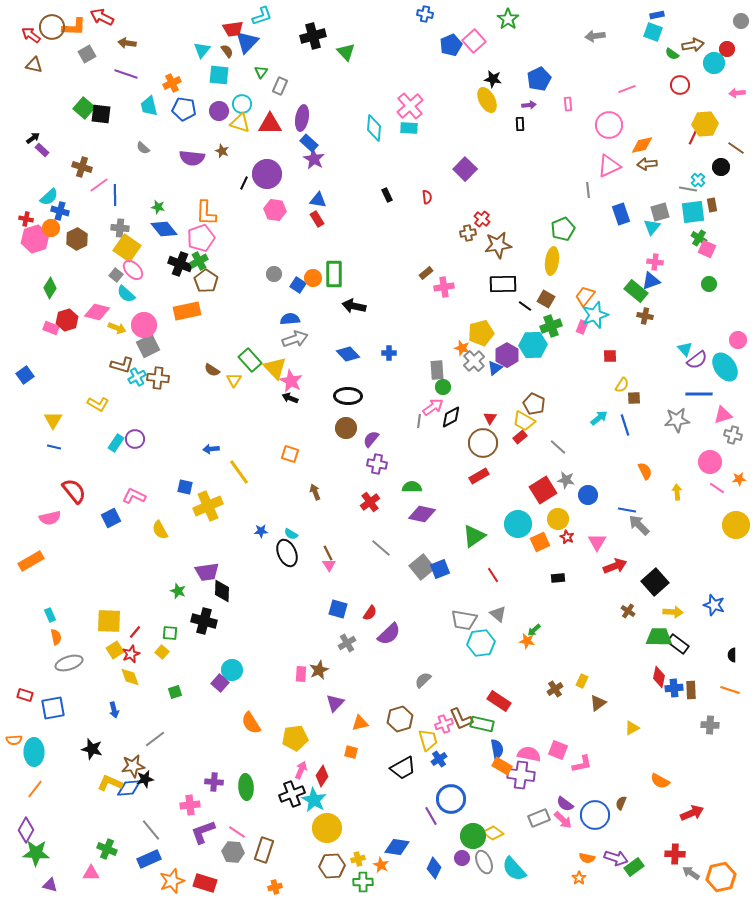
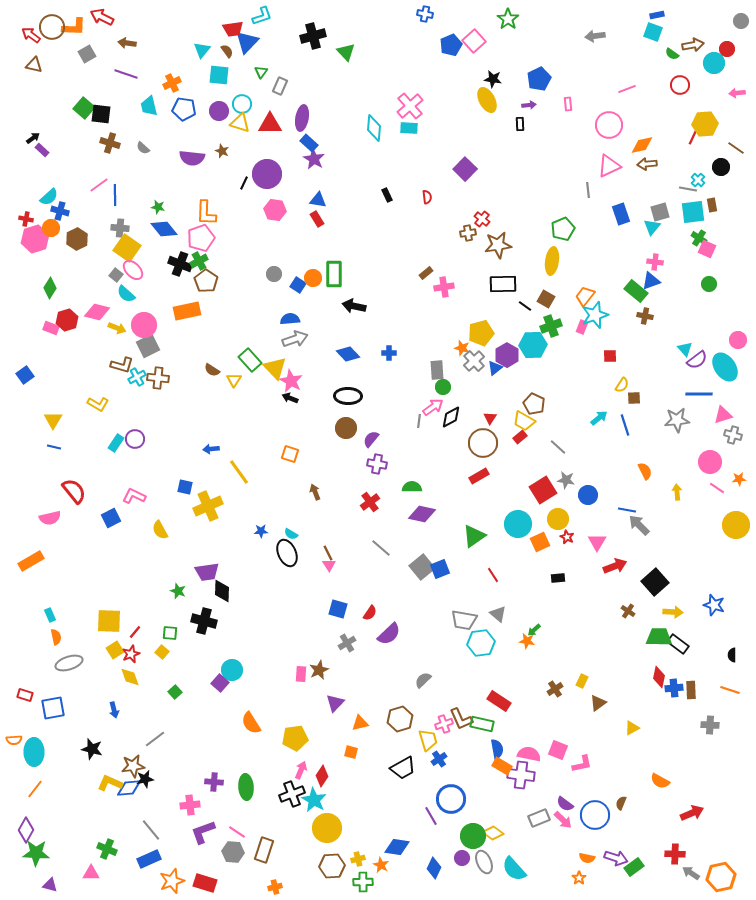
brown cross at (82, 167): moved 28 px right, 24 px up
green square at (175, 692): rotated 24 degrees counterclockwise
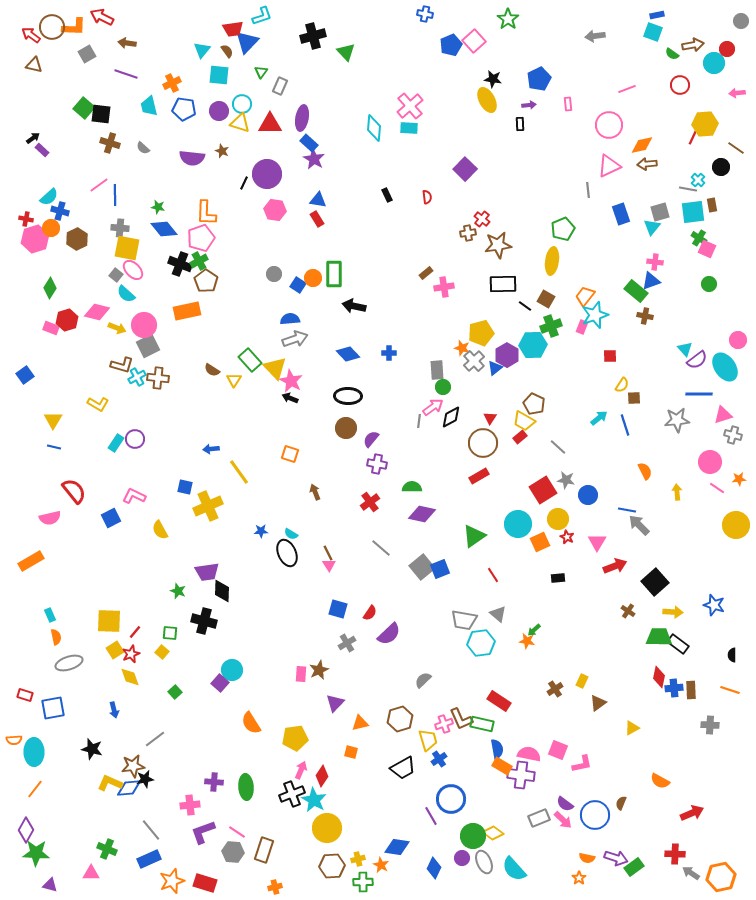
yellow square at (127, 248): rotated 24 degrees counterclockwise
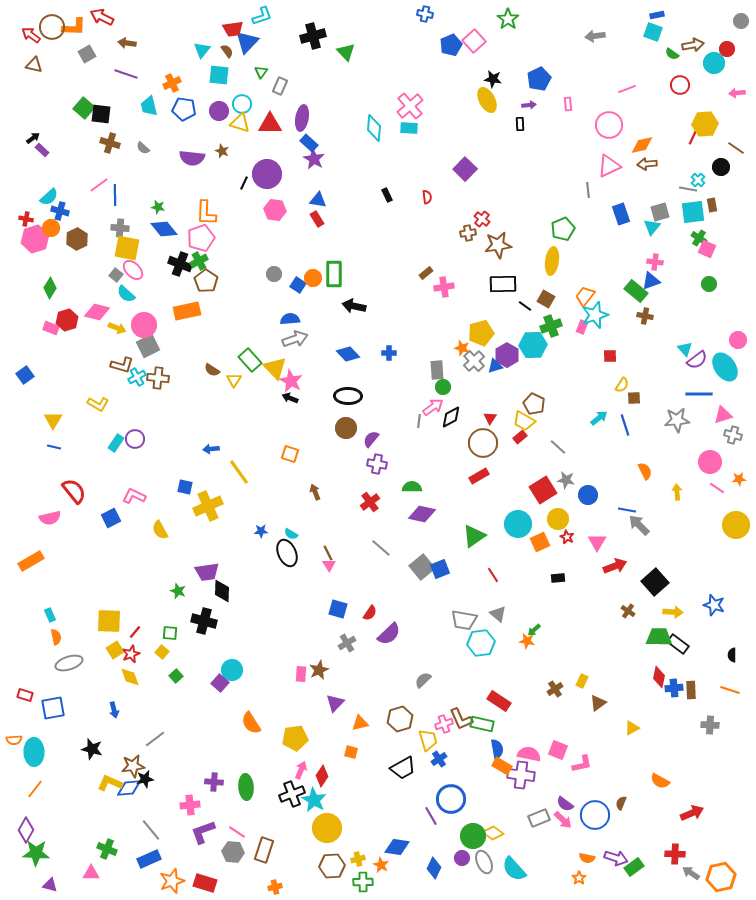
blue triangle at (495, 368): moved 2 px up; rotated 21 degrees clockwise
green square at (175, 692): moved 1 px right, 16 px up
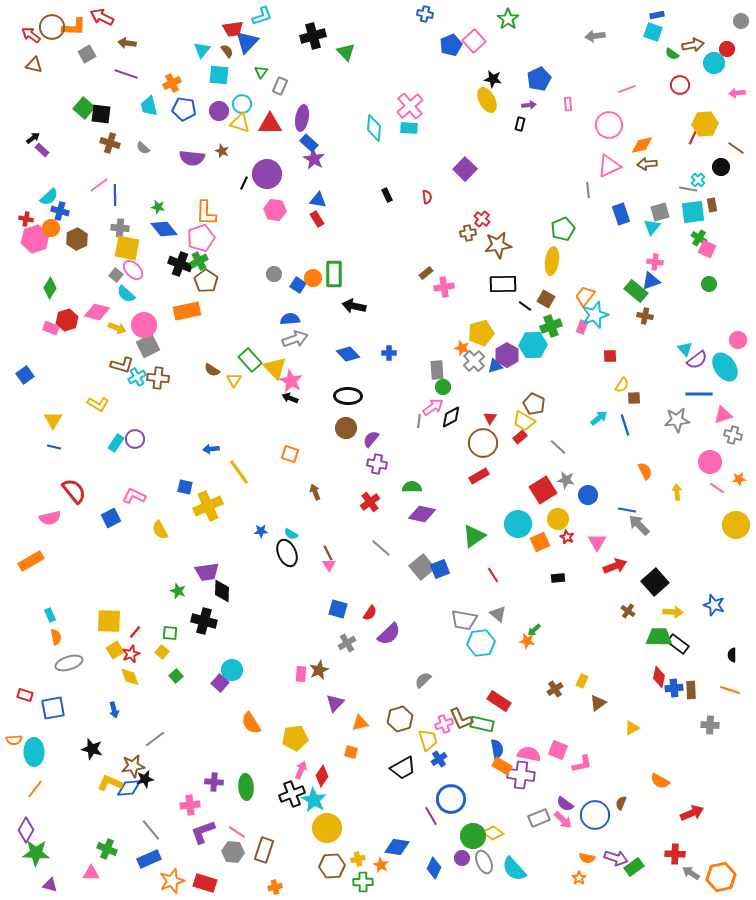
black rectangle at (520, 124): rotated 16 degrees clockwise
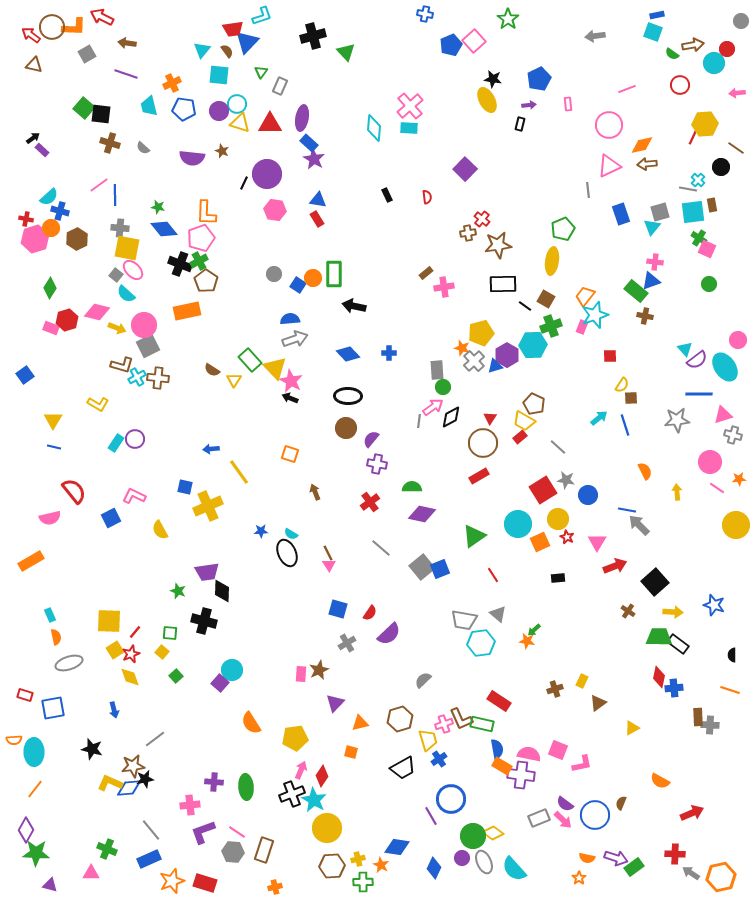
cyan circle at (242, 104): moved 5 px left
brown square at (634, 398): moved 3 px left
brown cross at (555, 689): rotated 14 degrees clockwise
brown rectangle at (691, 690): moved 7 px right, 27 px down
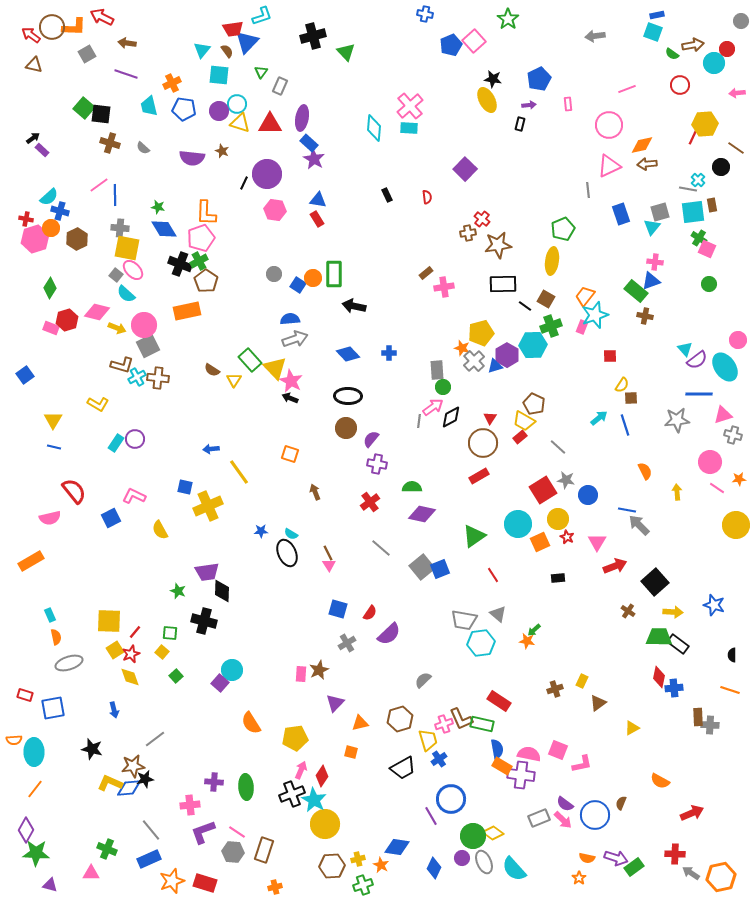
blue diamond at (164, 229): rotated 8 degrees clockwise
yellow circle at (327, 828): moved 2 px left, 4 px up
green cross at (363, 882): moved 3 px down; rotated 18 degrees counterclockwise
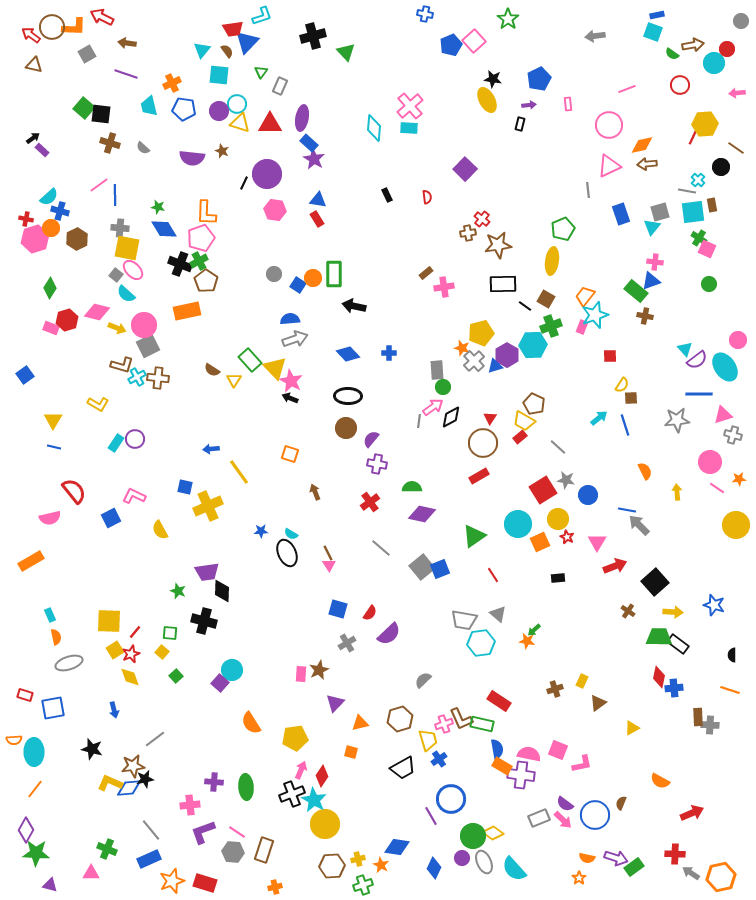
gray line at (688, 189): moved 1 px left, 2 px down
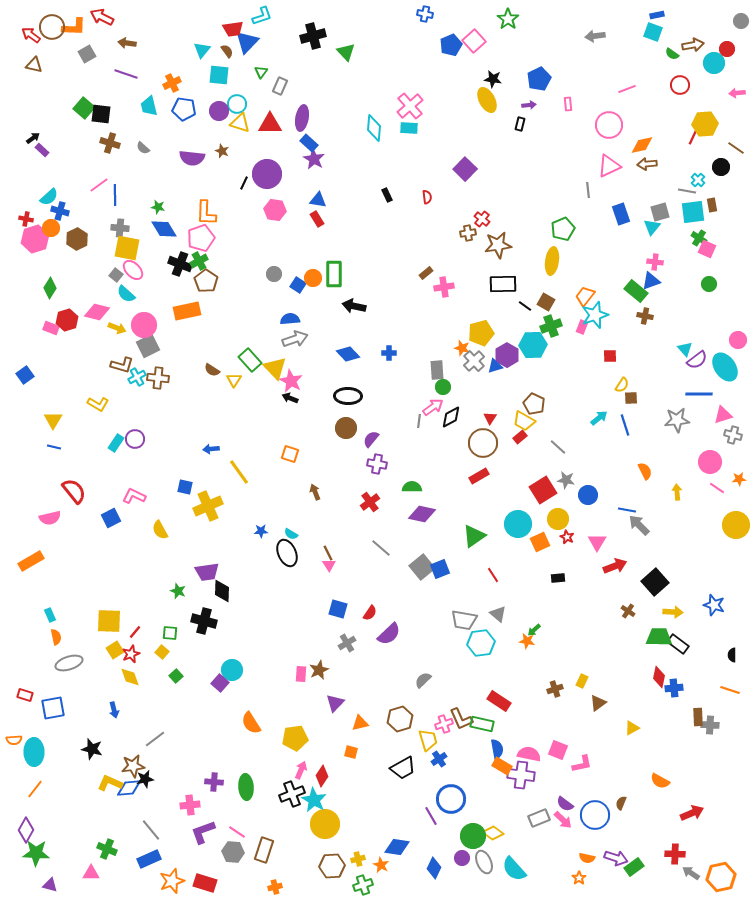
brown square at (546, 299): moved 3 px down
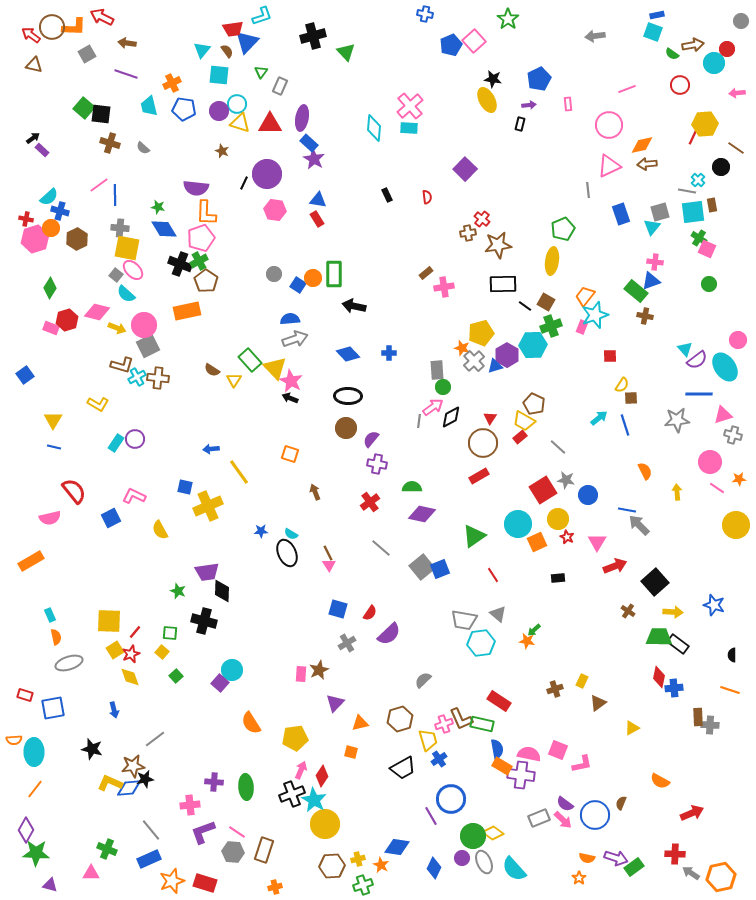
purple semicircle at (192, 158): moved 4 px right, 30 px down
orange square at (540, 542): moved 3 px left
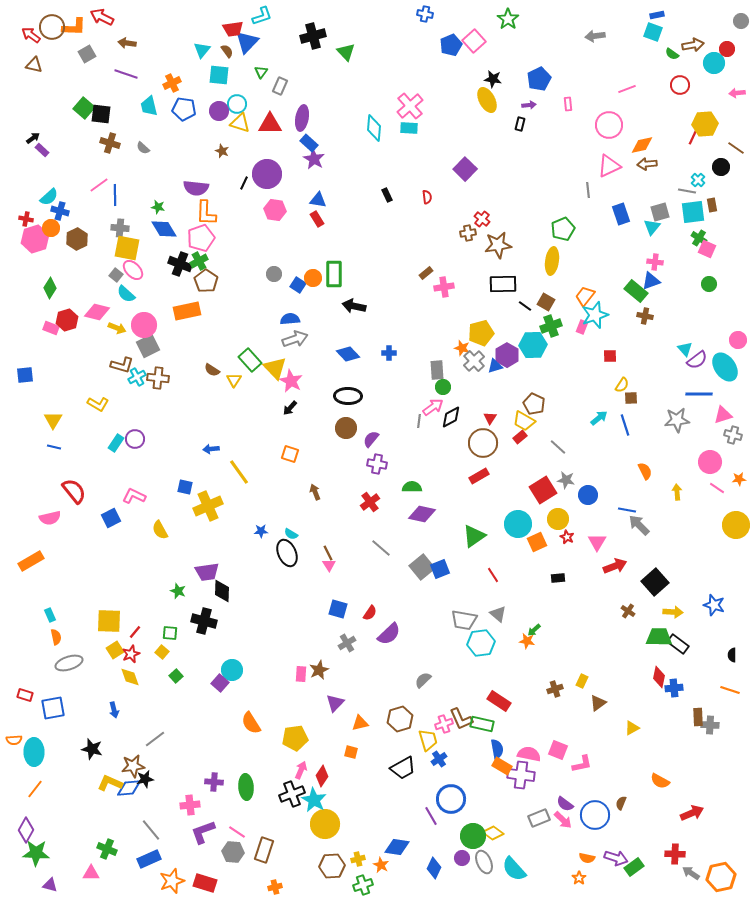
blue square at (25, 375): rotated 30 degrees clockwise
black arrow at (290, 398): moved 10 px down; rotated 70 degrees counterclockwise
